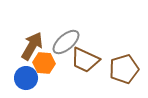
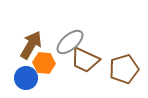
gray ellipse: moved 4 px right
brown arrow: moved 1 px left, 1 px up
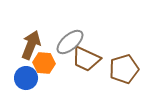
brown arrow: rotated 8 degrees counterclockwise
brown trapezoid: moved 1 px right, 1 px up
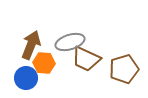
gray ellipse: rotated 24 degrees clockwise
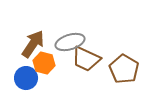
brown arrow: moved 2 px right, 1 px up; rotated 12 degrees clockwise
orange hexagon: rotated 10 degrees clockwise
brown pentagon: rotated 24 degrees counterclockwise
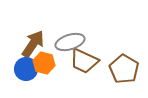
brown trapezoid: moved 2 px left, 2 px down
blue circle: moved 9 px up
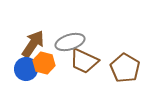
brown pentagon: moved 1 px right, 1 px up
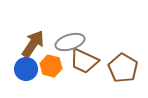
orange hexagon: moved 7 px right, 3 px down
brown pentagon: moved 2 px left
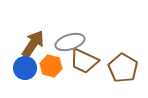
blue circle: moved 1 px left, 1 px up
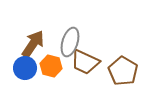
gray ellipse: rotated 56 degrees counterclockwise
brown trapezoid: moved 1 px right, 1 px down
brown pentagon: moved 3 px down
